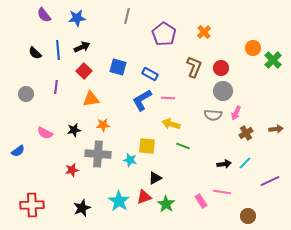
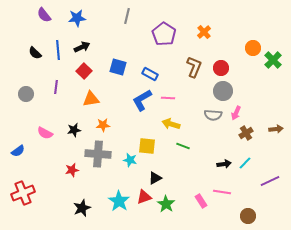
red cross at (32, 205): moved 9 px left, 12 px up; rotated 20 degrees counterclockwise
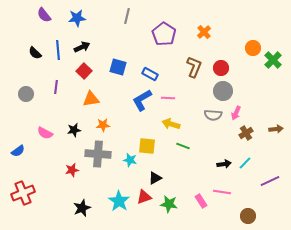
green star at (166, 204): moved 3 px right; rotated 24 degrees counterclockwise
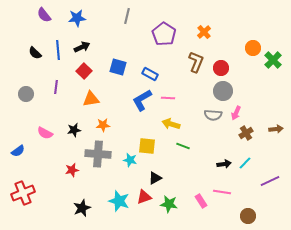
brown L-shape at (194, 67): moved 2 px right, 5 px up
cyan star at (119, 201): rotated 15 degrees counterclockwise
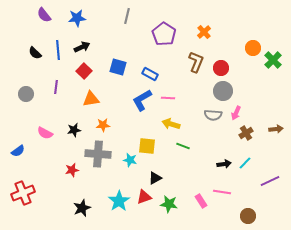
cyan star at (119, 201): rotated 20 degrees clockwise
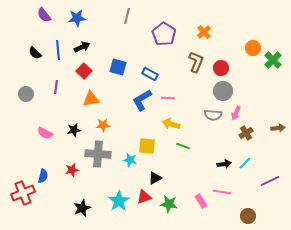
brown arrow at (276, 129): moved 2 px right, 1 px up
blue semicircle at (18, 151): moved 25 px right, 25 px down; rotated 40 degrees counterclockwise
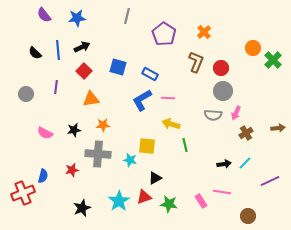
green line at (183, 146): moved 2 px right, 1 px up; rotated 56 degrees clockwise
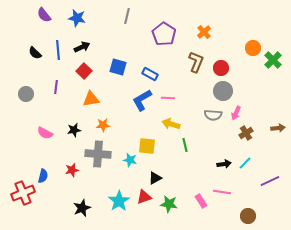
blue star at (77, 18): rotated 18 degrees clockwise
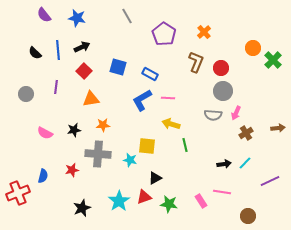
gray line at (127, 16): rotated 42 degrees counterclockwise
red cross at (23, 193): moved 5 px left
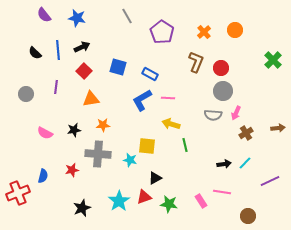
purple pentagon at (164, 34): moved 2 px left, 2 px up
orange circle at (253, 48): moved 18 px left, 18 px up
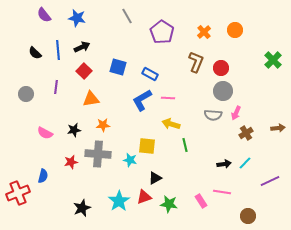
red star at (72, 170): moved 1 px left, 8 px up
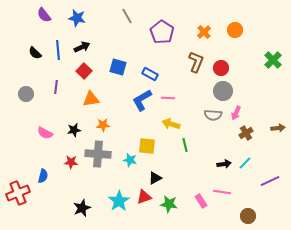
red star at (71, 162): rotated 16 degrees clockwise
